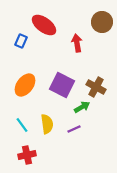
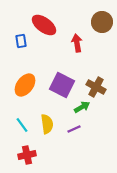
blue rectangle: rotated 32 degrees counterclockwise
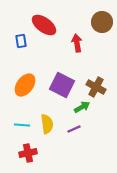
cyan line: rotated 49 degrees counterclockwise
red cross: moved 1 px right, 2 px up
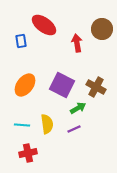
brown circle: moved 7 px down
green arrow: moved 4 px left, 1 px down
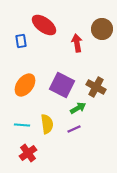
red cross: rotated 24 degrees counterclockwise
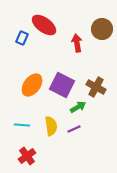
blue rectangle: moved 1 px right, 3 px up; rotated 32 degrees clockwise
orange ellipse: moved 7 px right
green arrow: moved 1 px up
yellow semicircle: moved 4 px right, 2 px down
red cross: moved 1 px left, 3 px down
